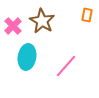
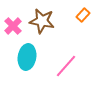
orange rectangle: moved 4 px left; rotated 32 degrees clockwise
brown star: rotated 20 degrees counterclockwise
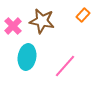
pink line: moved 1 px left
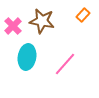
pink line: moved 2 px up
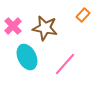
brown star: moved 3 px right, 7 px down
cyan ellipse: rotated 35 degrees counterclockwise
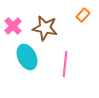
pink line: rotated 35 degrees counterclockwise
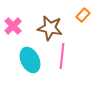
brown star: moved 5 px right
cyan ellipse: moved 3 px right, 3 px down
pink line: moved 3 px left, 8 px up
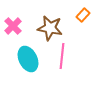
cyan ellipse: moved 2 px left, 1 px up
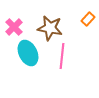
orange rectangle: moved 5 px right, 4 px down
pink cross: moved 1 px right, 1 px down
cyan ellipse: moved 6 px up
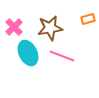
orange rectangle: rotated 32 degrees clockwise
brown star: rotated 20 degrees counterclockwise
pink line: rotated 75 degrees counterclockwise
